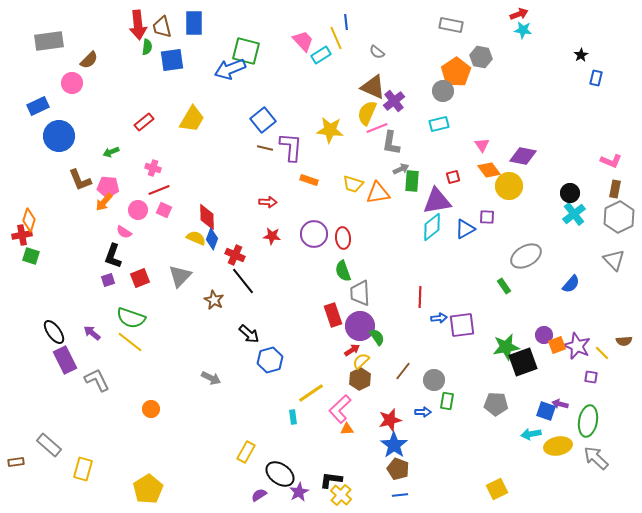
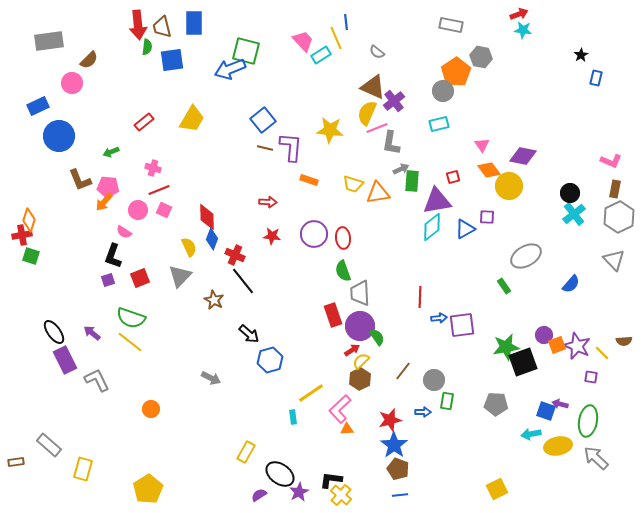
yellow semicircle at (196, 238): moved 7 px left, 9 px down; rotated 42 degrees clockwise
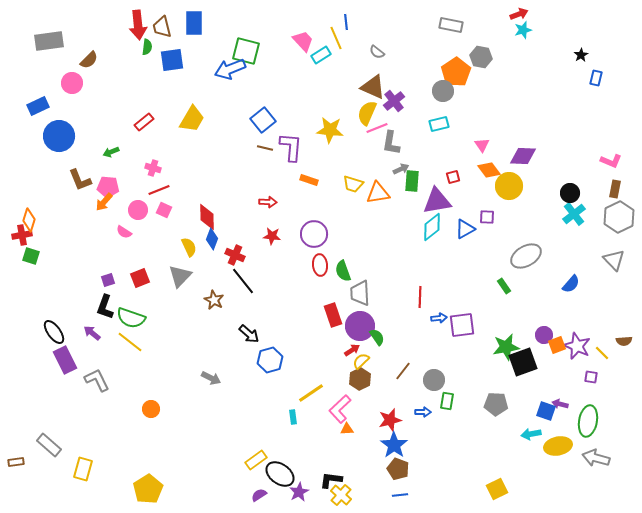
cyan star at (523, 30): rotated 24 degrees counterclockwise
purple diamond at (523, 156): rotated 8 degrees counterclockwise
red ellipse at (343, 238): moved 23 px left, 27 px down
black L-shape at (113, 256): moved 8 px left, 51 px down
yellow rectangle at (246, 452): moved 10 px right, 8 px down; rotated 25 degrees clockwise
gray arrow at (596, 458): rotated 28 degrees counterclockwise
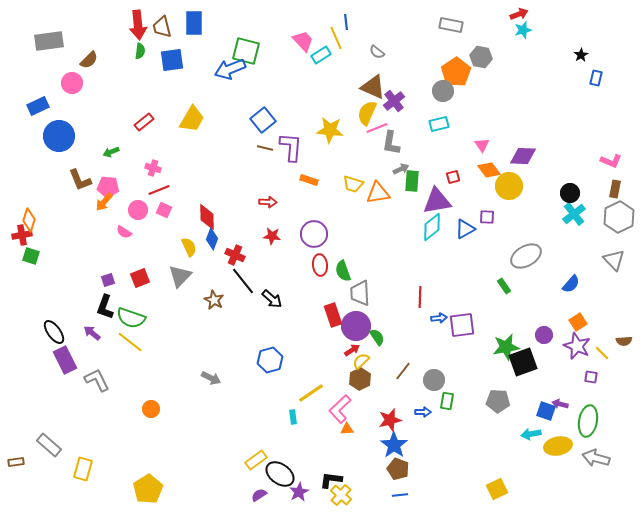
green semicircle at (147, 47): moved 7 px left, 4 px down
purple circle at (360, 326): moved 4 px left
black arrow at (249, 334): moved 23 px right, 35 px up
orange square at (557, 345): moved 21 px right, 23 px up; rotated 12 degrees counterclockwise
gray pentagon at (496, 404): moved 2 px right, 3 px up
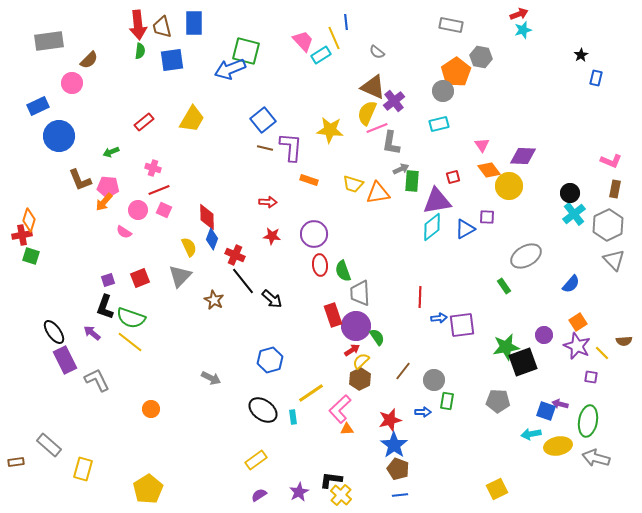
yellow line at (336, 38): moved 2 px left
gray hexagon at (619, 217): moved 11 px left, 8 px down
black ellipse at (280, 474): moved 17 px left, 64 px up
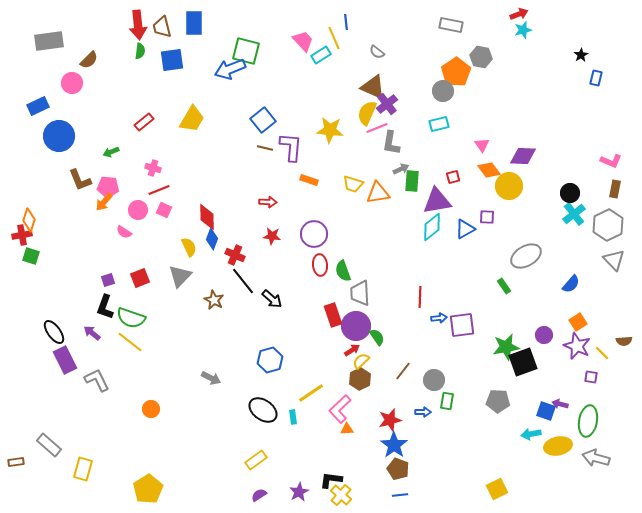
purple cross at (394, 101): moved 7 px left, 3 px down
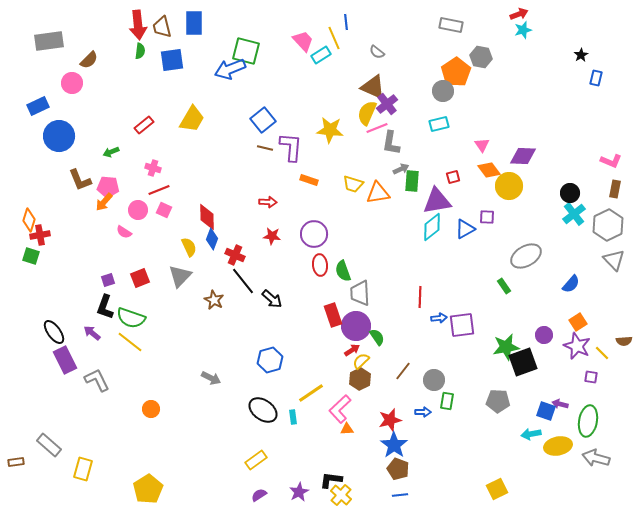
red rectangle at (144, 122): moved 3 px down
red cross at (22, 235): moved 18 px right
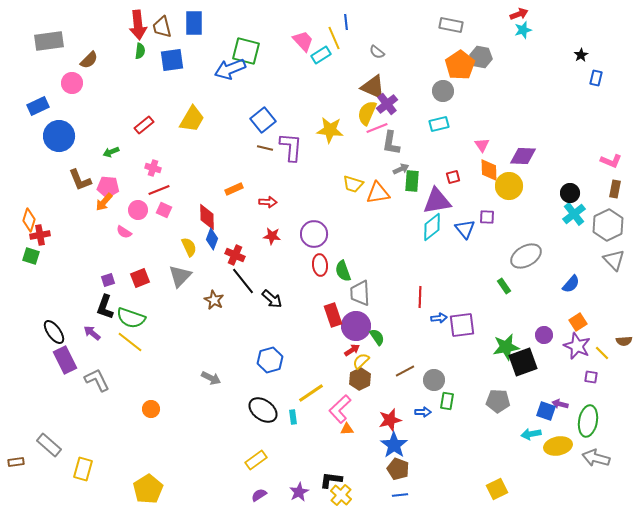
orange pentagon at (456, 72): moved 4 px right, 7 px up
orange diamond at (489, 170): rotated 35 degrees clockwise
orange rectangle at (309, 180): moved 75 px left, 9 px down; rotated 42 degrees counterclockwise
blue triangle at (465, 229): rotated 40 degrees counterclockwise
brown line at (403, 371): moved 2 px right; rotated 24 degrees clockwise
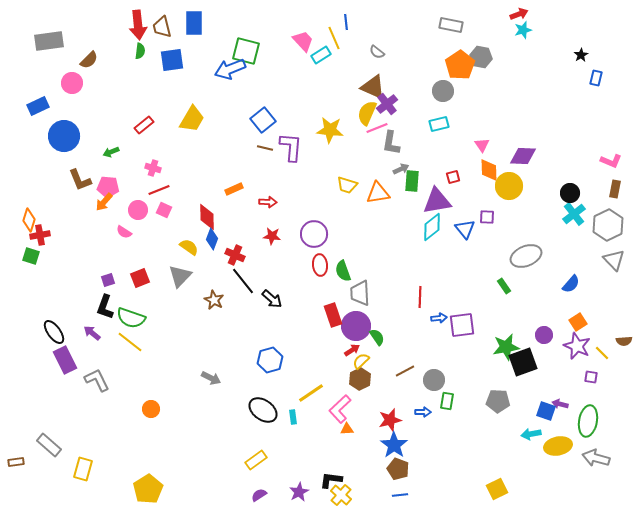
blue circle at (59, 136): moved 5 px right
yellow trapezoid at (353, 184): moved 6 px left, 1 px down
yellow semicircle at (189, 247): rotated 30 degrees counterclockwise
gray ellipse at (526, 256): rotated 8 degrees clockwise
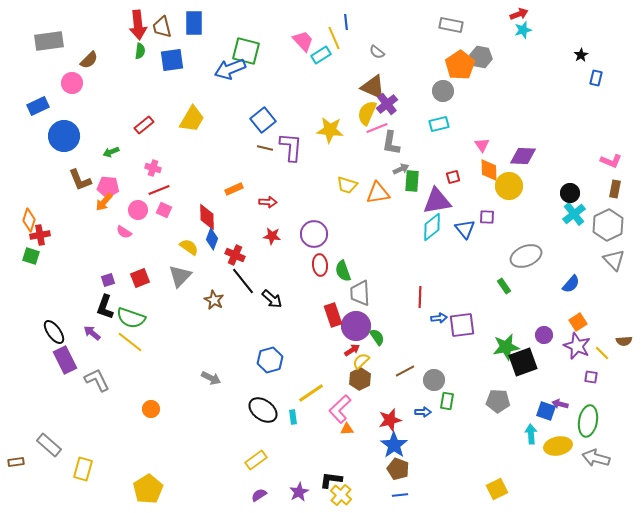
cyan arrow at (531, 434): rotated 96 degrees clockwise
